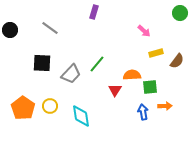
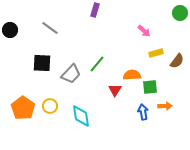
purple rectangle: moved 1 px right, 2 px up
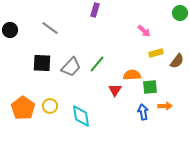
gray trapezoid: moved 7 px up
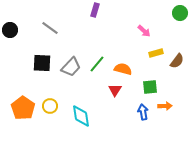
orange semicircle: moved 9 px left, 6 px up; rotated 18 degrees clockwise
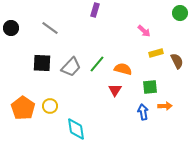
black circle: moved 1 px right, 2 px up
brown semicircle: rotated 63 degrees counterclockwise
cyan diamond: moved 5 px left, 13 px down
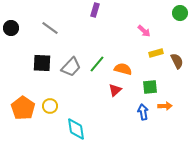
red triangle: rotated 16 degrees clockwise
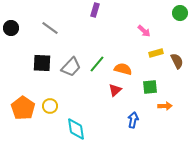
blue arrow: moved 10 px left, 8 px down; rotated 21 degrees clockwise
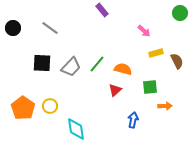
purple rectangle: moved 7 px right; rotated 56 degrees counterclockwise
black circle: moved 2 px right
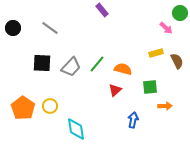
pink arrow: moved 22 px right, 3 px up
